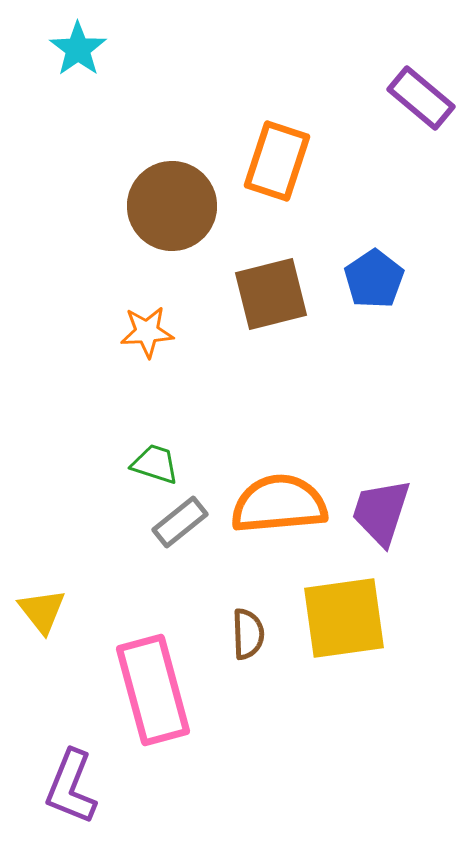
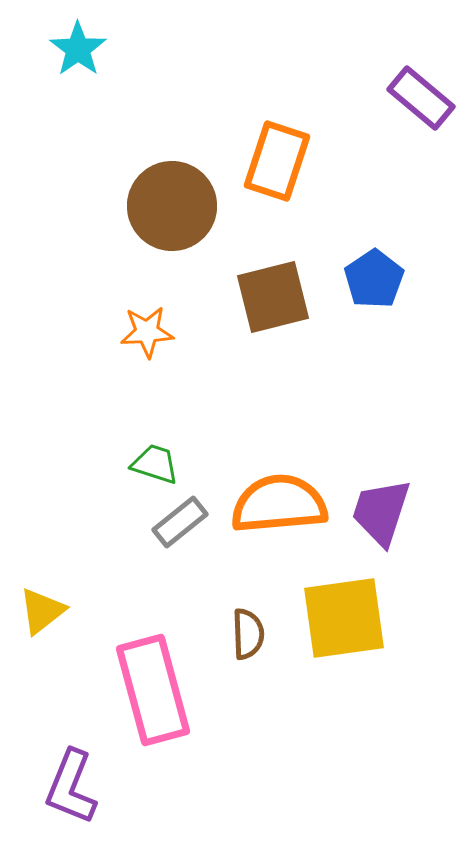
brown square: moved 2 px right, 3 px down
yellow triangle: rotated 30 degrees clockwise
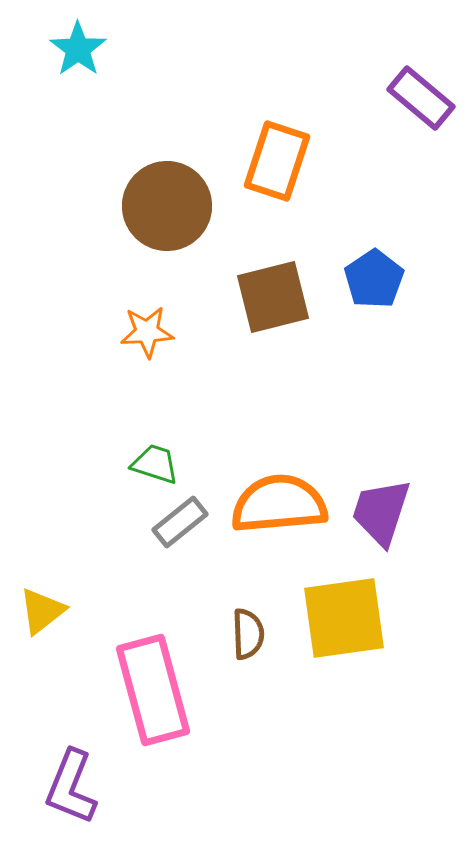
brown circle: moved 5 px left
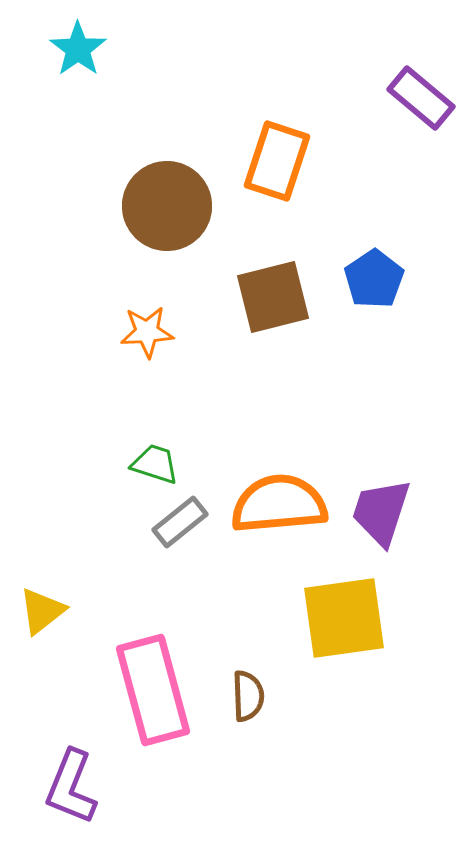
brown semicircle: moved 62 px down
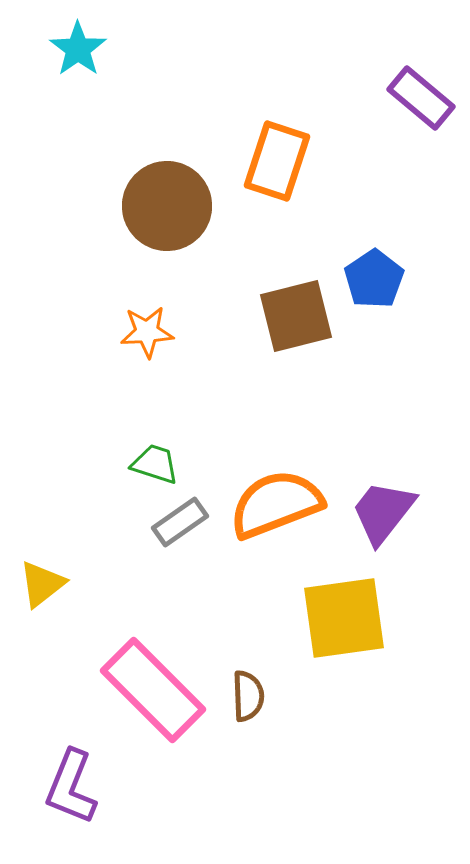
brown square: moved 23 px right, 19 px down
orange semicircle: moved 3 px left; rotated 16 degrees counterclockwise
purple trapezoid: moved 2 px right; rotated 20 degrees clockwise
gray rectangle: rotated 4 degrees clockwise
yellow triangle: moved 27 px up
pink rectangle: rotated 30 degrees counterclockwise
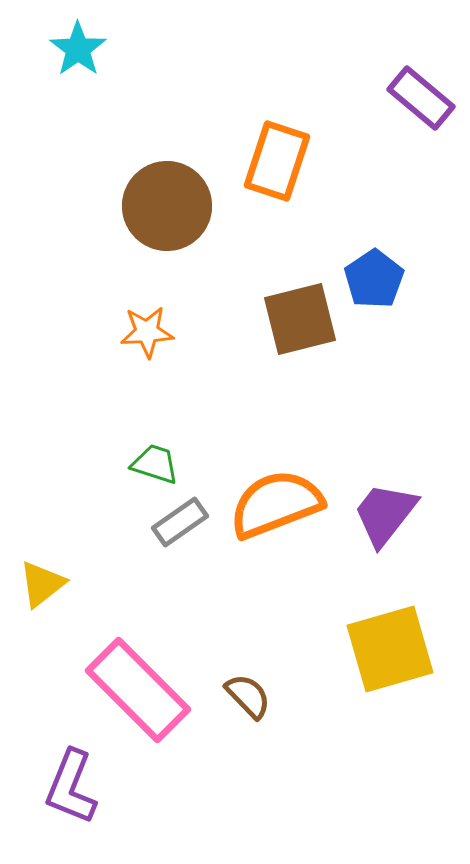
brown square: moved 4 px right, 3 px down
purple trapezoid: moved 2 px right, 2 px down
yellow square: moved 46 px right, 31 px down; rotated 8 degrees counterclockwise
pink rectangle: moved 15 px left
brown semicircle: rotated 42 degrees counterclockwise
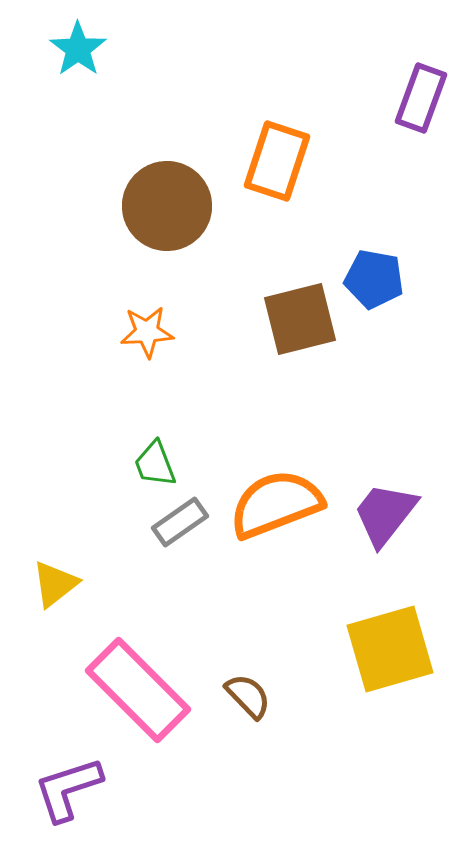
purple rectangle: rotated 70 degrees clockwise
blue pentagon: rotated 28 degrees counterclockwise
green trapezoid: rotated 129 degrees counterclockwise
yellow triangle: moved 13 px right
purple L-shape: moved 3 px left, 2 px down; rotated 50 degrees clockwise
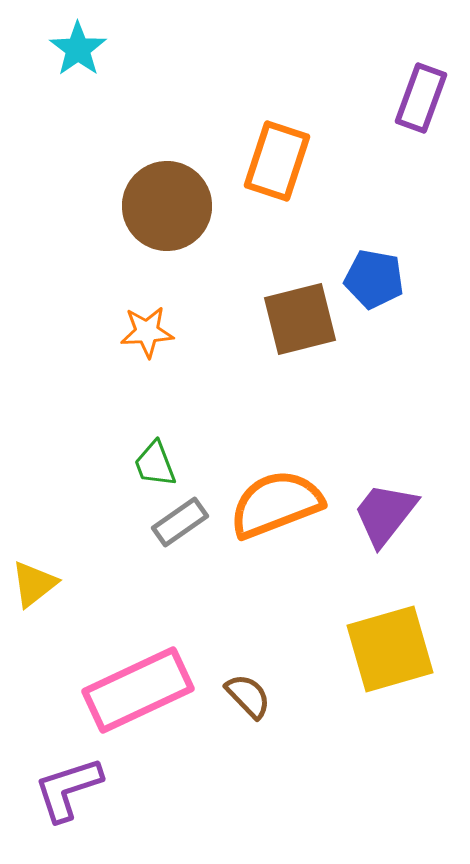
yellow triangle: moved 21 px left
pink rectangle: rotated 70 degrees counterclockwise
